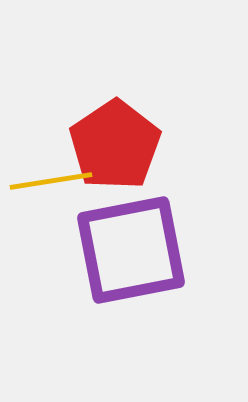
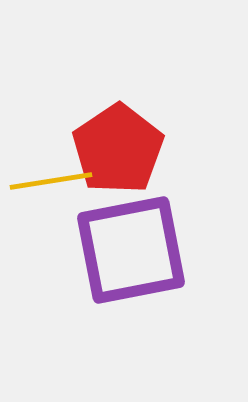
red pentagon: moved 3 px right, 4 px down
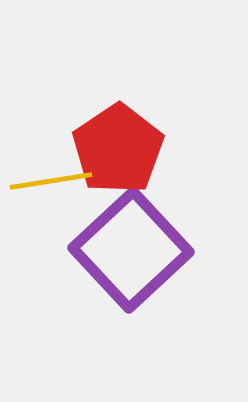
purple square: rotated 32 degrees counterclockwise
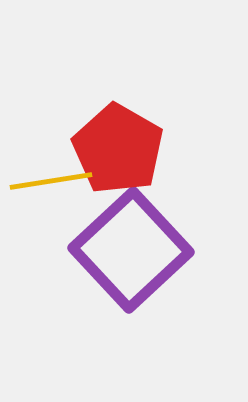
red pentagon: rotated 8 degrees counterclockwise
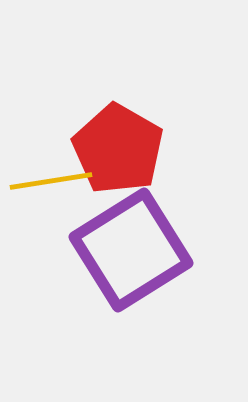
purple square: rotated 11 degrees clockwise
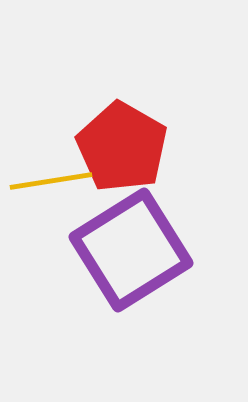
red pentagon: moved 4 px right, 2 px up
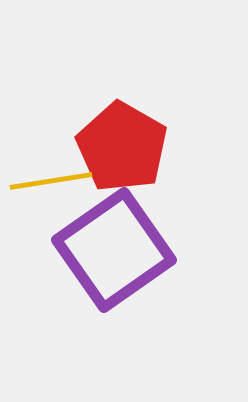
purple square: moved 17 px left; rotated 3 degrees counterclockwise
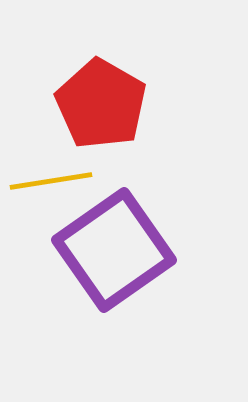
red pentagon: moved 21 px left, 43 px up
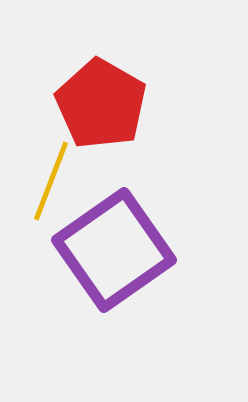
yellow line: rotated 60 degrees counterclockwise
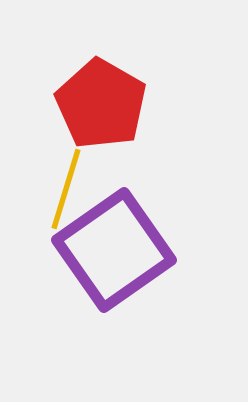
yellow line: moved 15 px right, 8 px down; rotated 4 degrees counterclockwise
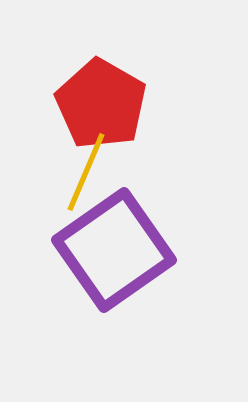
yellow line: moved 20 px right, 17 px up; rotated 6 degrees clockwise
